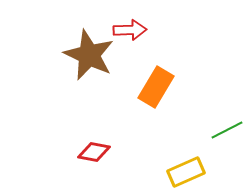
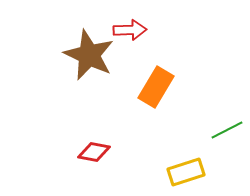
yellow rectangle: rotated 6 degrees clockwise
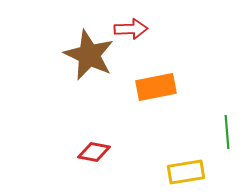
red arrow: moved 1 px right, 1 px up
orange rectangle: rotated 48 degrees clockwise
green line: moved 2 px down; rotated 68 degrees counterclockwise
yellow rectangle: rotated 9 degrees clockwise
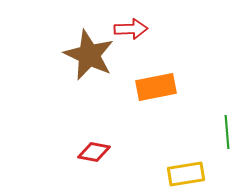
yellow rectangle: moved 2 px down
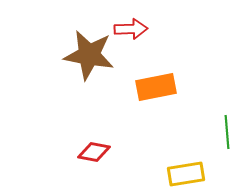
brown star: rotated 15 degrees counterclockwise
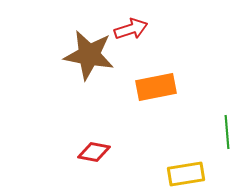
red arrow: rotated 16 degrees counterclockwise
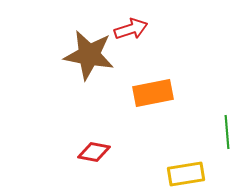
orange rectangle: moved 3 px left, 6 px down
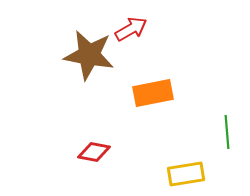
red arrow: rotated 12 degrees counterclockwise
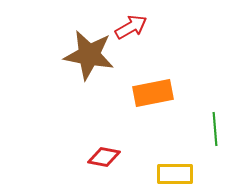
red arrow: moved 2 px up
green line: moved 12 px left, 3 px up
red diamond: moved 10 px right, 5 px down
yellow rectangle: moved 11 px left; rotated 9 degrees clockwise
